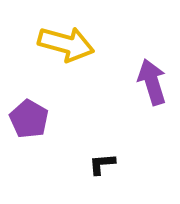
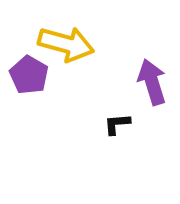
purple pentagon: moved 44 px up
black L-shape: moved 15 px right, 40 px up
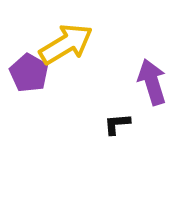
yellow arrow: rotated 46 degrees counterclockwise
purple pentagon: moved 2 px up
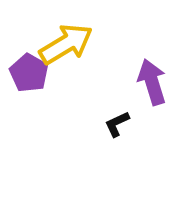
black L-shape: rotated 20 degrees counterclockwise
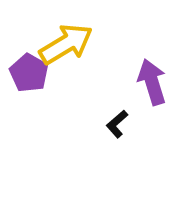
black L-shape: rotated 16 degrees counterclockwise
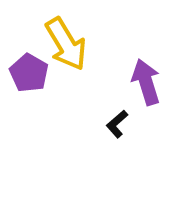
yellow arrow: rotated 90 degrees clockwise
purple arrow: moved 6 px left
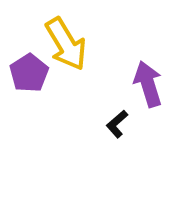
purple pentagon: rotated 9 degrees clockwise
purple arrow: moved 2 px right, 2 px down
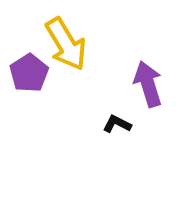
black L-shape: rotated 68 degrees clockwise
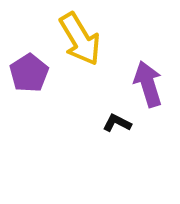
yellow arrow: moved 14 px right, 5 px up
black L-shape: moved 1 px up
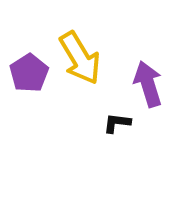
yellow arrow: moved 19 px down
black L-shape: rotated 20 degrees counterclockwise
